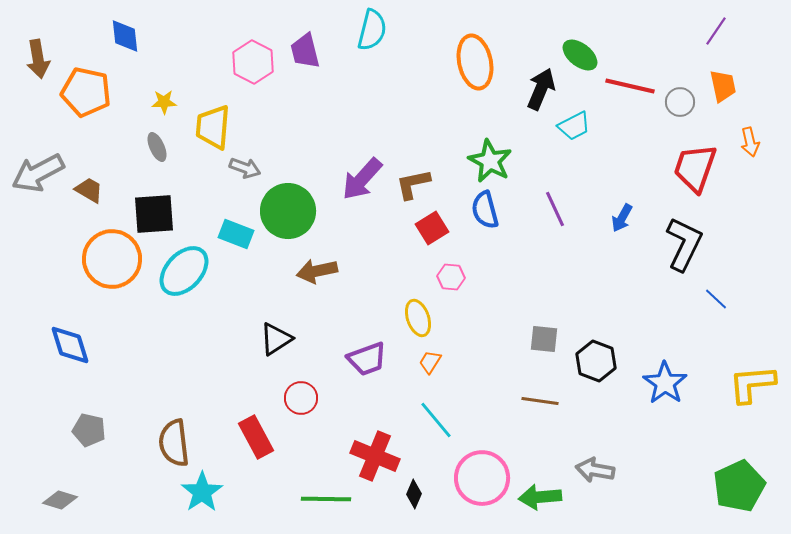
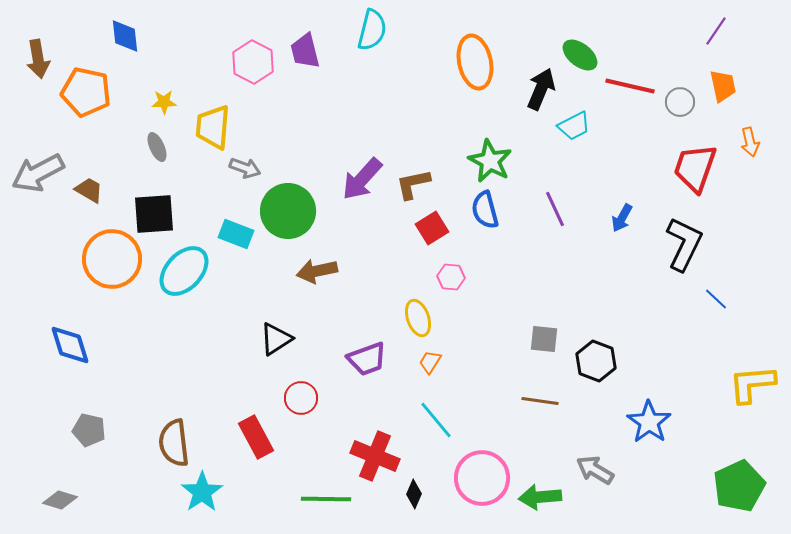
blue star at (665, 383): moved 16 px left, 39 px down
gray arrow at (595, 470): rotated 21 degrees clockwise
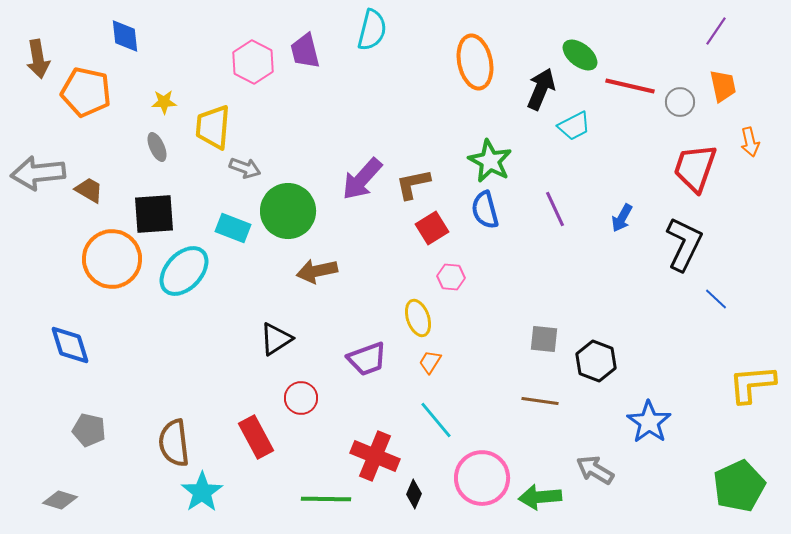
gray arrow at (38, 173): rotated 22 degrees clockwise
cyan rectangle at (236, 234): moved 3 px left, 6 px up
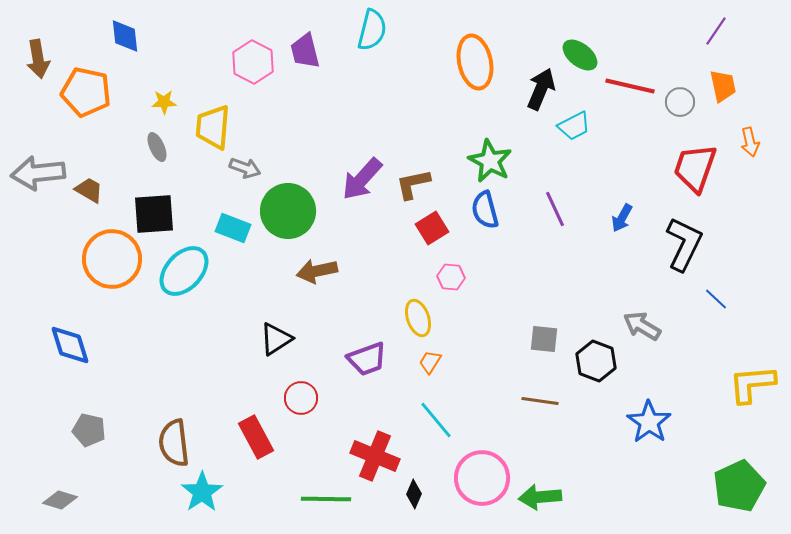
gray arrow at (595, 470): moved 47 px right, 144 px up
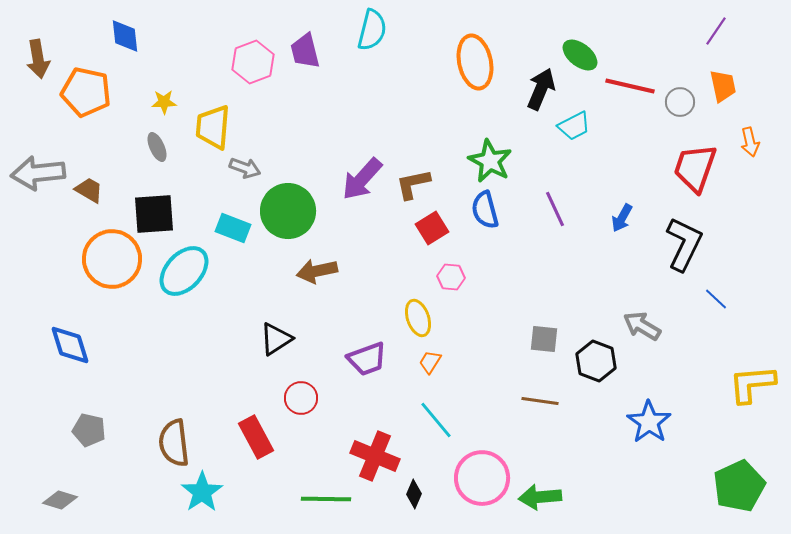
pink hexagon at (253, 62): rotated 12 degrees clockwise
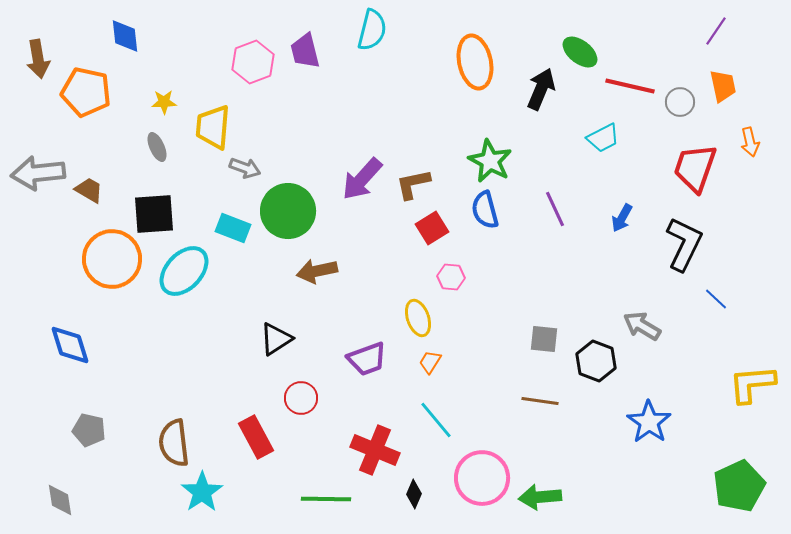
green ellipse at (580, 55): moved 3 px up
cyan trapezoid at (574, 126): moved 29 px right, 12 px down
red cross at (375, 456): moved 6 px up
gray diamond at (60, 500): rotated 64 degrees clockwise
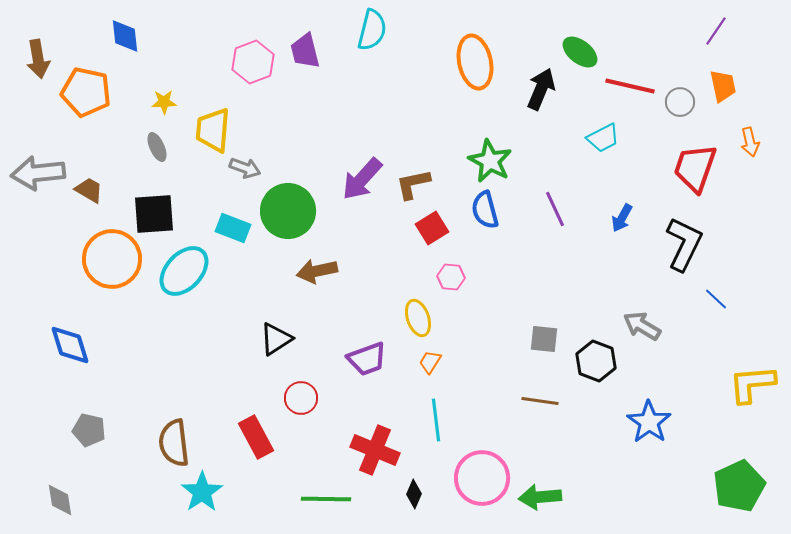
yellow trapezoid at (213, 127): moved 3 px down
cyan line at (436, 420): rotated 33 degrees clockwise
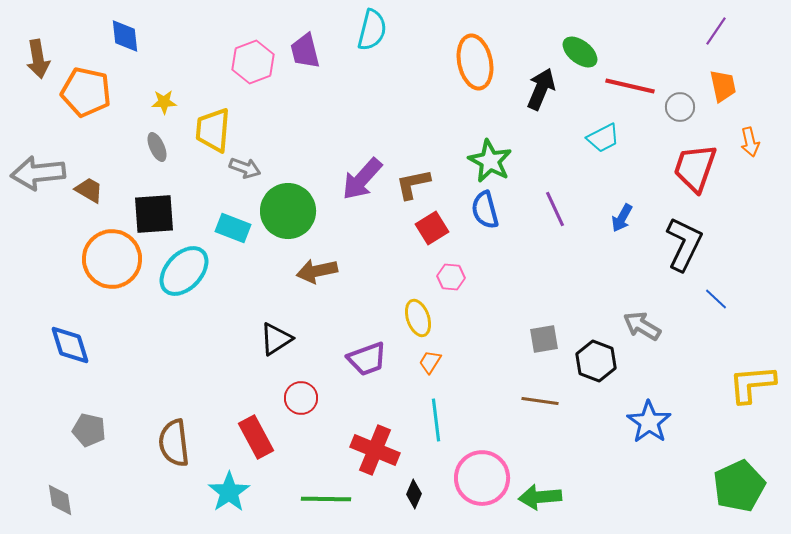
gray circle at (680, 102): moved 5 px down
gray square at (544, 339): rotated 16 degrees counterclockwise
cyan star at (202, 492): moved 27 px right
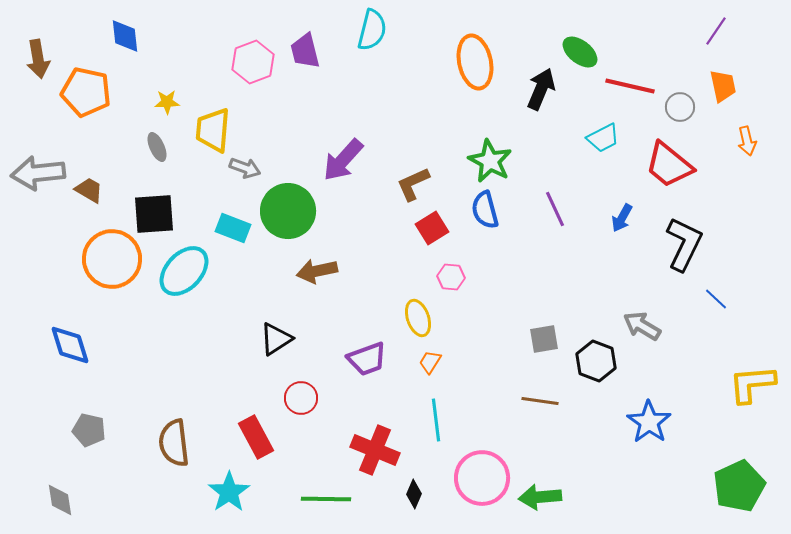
yellow star at (164, 102): moved 3 px right
orange arrow at (750, 142): moved 3 px left, 1 px up
red trapezoid at (695, 168): moved 26 px left, 3 px up; rotated 70 degrees counterclockwise
purple arrow at (362, 179): moved 19 px left, 19 px up
brown L-shape at (413, 184): rotated 12 degrees counterclockwise
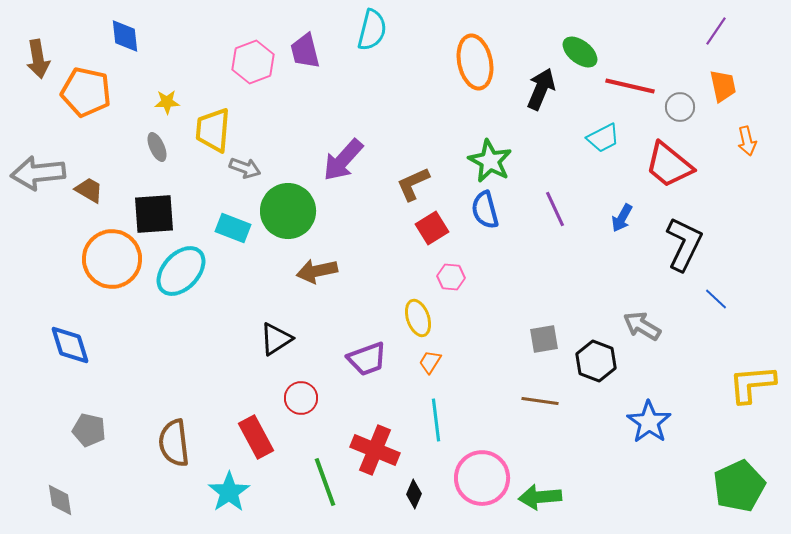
cyan ellipse at (184, 271): moved 3 px left
green line at (326, 499): moved 1 px left, 17 px up; rotated 69 degrees clockwise
